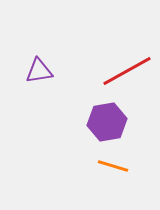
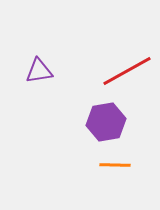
purple hexagon: moved 1 px left
orange line: moved 2 px right, 1 px up; rotated 16 degrees counterclockwise
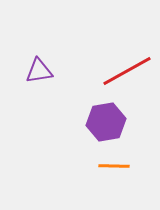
orange line: moved 1 px left, 1 px down
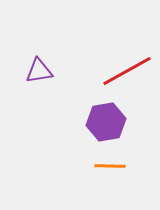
orange line: moved 4 px left
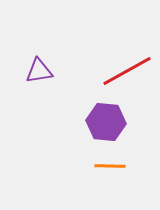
purple hexagon: rotated 15 degrees clockwise
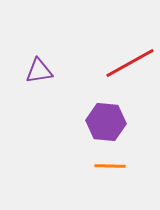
red line: moved 3 px right, 8 px up
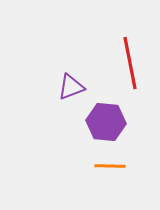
red line: rotated 72 degrees counterclockwise
purple triangle: moved 32 px right, 16 px down; rotated 12 degrees counterclockwise
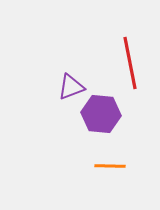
purple hexagon: moved 5 px left, 8 px up
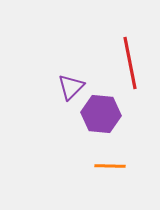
purple triangle: rotated 24 degrees counterclockwise
